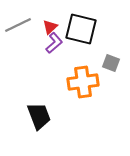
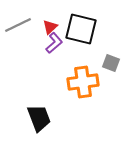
black trapezoid: moved 2 px down
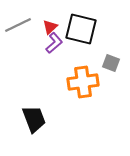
black trapezoid: moved 5 px left, 1 px down
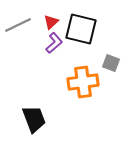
red triangle: moved 1 px right, 5 px up
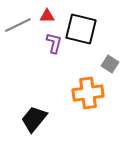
red triangle: moved 4 px left, 6 px up; rotated 42 degrees clockwise
purple L-shape: rotated 35 degrees counterclockwise
gray square: moved 1 px left, 1 px down; rotated 12 degrees clockwise
orange cross: moved 5 px right, 11 px down
black trapezoid: rotated 120 degrees counterclockwise
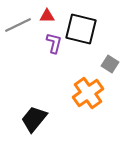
orange cross: rotated 28 degrees counterclockwise
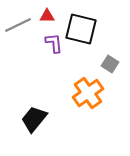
purple L-shape: rotated 20 degrees counterclockwise
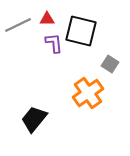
red triangle: moved 3 px down
black square: moved 2 px down
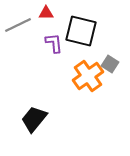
red triangle: moved 1 px left, 6 px up
orange cross: moved 17 px up
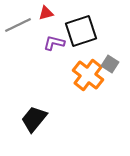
red triangle: rotated 14 degrees counterclockwise
black square: rotated 32 degrees counterclockwise
purple L-shape: rotated 70 degrees counterclockwise
orange cross: moved 1 px up; rotated 16 degrees counterclockwise
